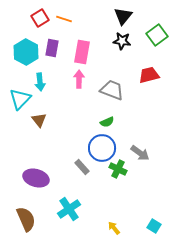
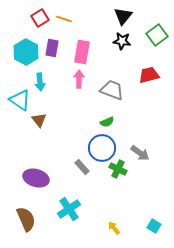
cyan triangle: moved 1 px down; rotated 40 degrees counterclockwise
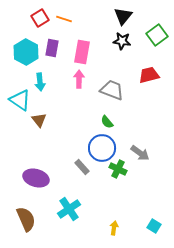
green semicircle: rotated 72 degrees clockwise
yellow arrow: rotated 48 degrees clockwise
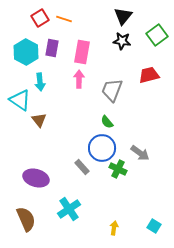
gray trapezoid: rotated 90 degrees counterclockwise
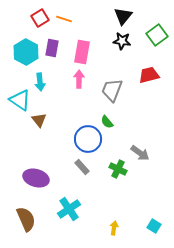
blue circle: moved 14 px left, 9 px up
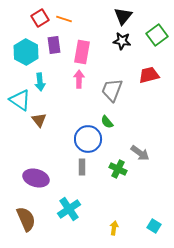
purple rectangle: moved 2 px right, 3 px up; rotated 18 degrees counterclockwise
gray rectangle: rotated 42 degrees clockwise
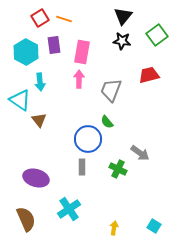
gray trapezoid: moved 1 px left
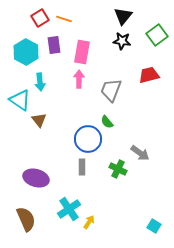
yellow arrow: moved 25 px left, 6 px up; rotated 24 degrees clockwise
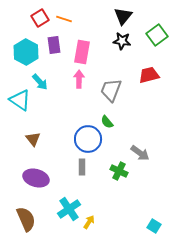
cyan arrow: rotated 36 degrees counterclockwise
brown triangle: moved 6 px left, 19 px down
green cross: moved 1 px right, 2 px down
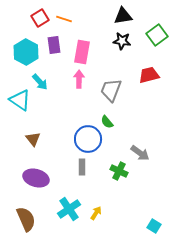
black triangle: rotated 42 degrees clockwise
yellow arrow: moved 7 px right, 9 px up
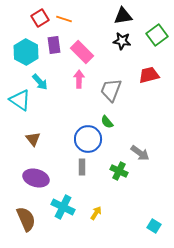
pink rectangle: rotated 55 degrees counterclockwise
cyan cross: moved 6 px left, 2 px up; rotated 30 degrees counterclockwise
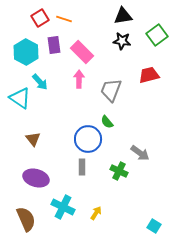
cyan triangle: moved 2 px up
